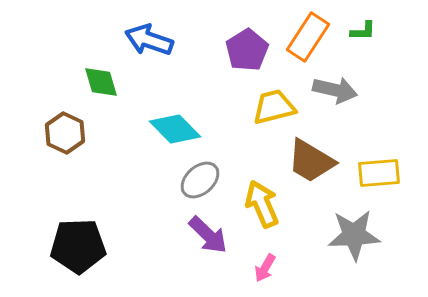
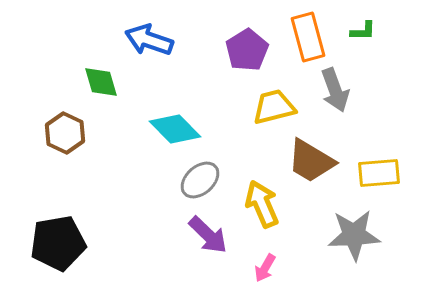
orange rectangle: rotated 48 degrees counterclockwise
gray arrow: rotated 57 degrees clockwise
black pentagon: moved 20 px left, 3 px up; rotated 8 degrees counterclockwise
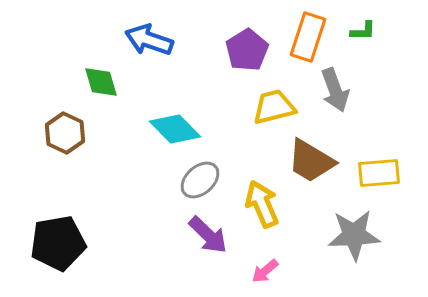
orange rectangle: rotated 33 degrees clockwise
pink arrow: moved 3 px down; rotated 20 degrees clockwise
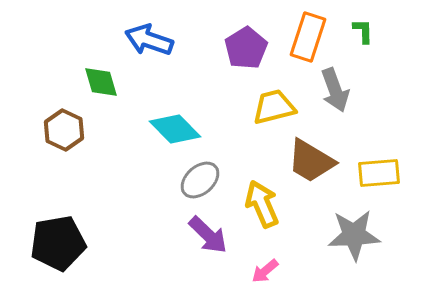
green L-shape: rotated 92 degrees counterclockwise
purple pentagon: moved 1 px left, 2 px up
brown hexagon: moved 1 px left, 3 px up
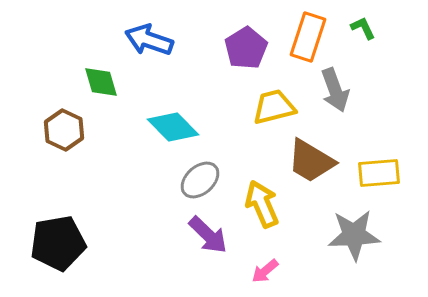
green L-shape: moved 3 px up; rotated 24 degrees counterclockwise
cyan diamond: moved 2 px left, 2 px up
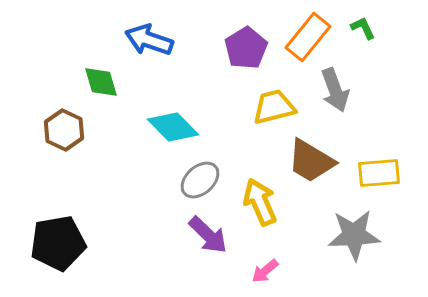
orange rectangle: rotated 21 degrees clockwise
yellow arrow: moved 2 px left, 2 px up
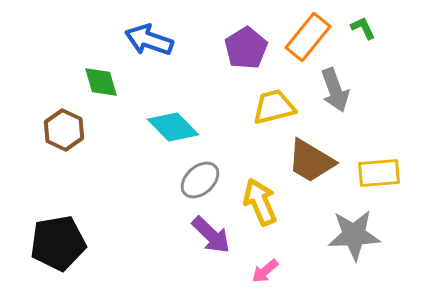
purple arrow: moved 3 px right
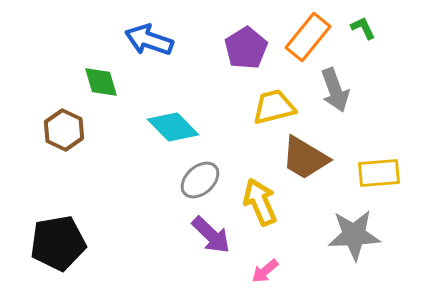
brown trapezoid: moved 6 px left, 3 px up
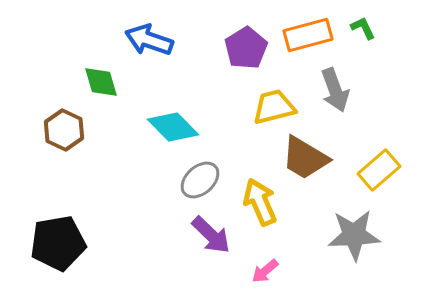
orange rectangle: moved 2 px up; rotated 36 degrees clockwise
yellow rectangle: moved 3 px up; rotated 36 degrees counterclockwise
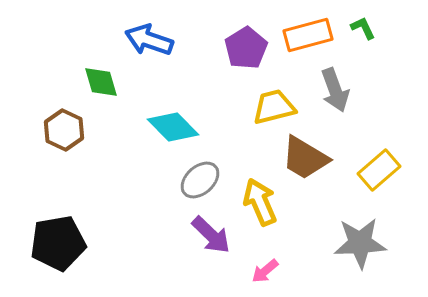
gray star: moved 6 px right, 8 px down
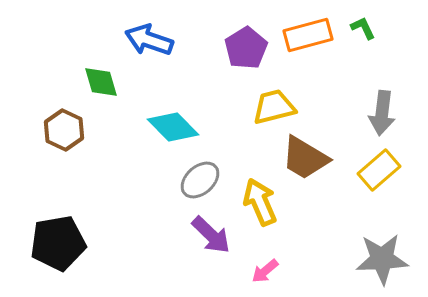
gray arrow: moved 47 px right, 23 px down; rotated 27 degrees clockwise
gray star: moved 22 px right, 16 px down
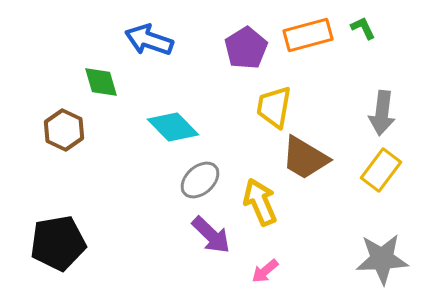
yellow trapezoid: rotated 66 degrees counterclockwise
yellow rectangle: moved 2 px right; rotated 12 degrees counterclockwise
